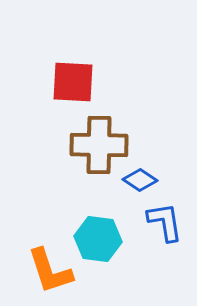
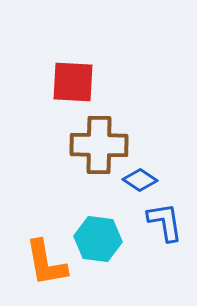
orange L-shape: moved 4 px left, 8 px up; rotated 8 degrees clockwise
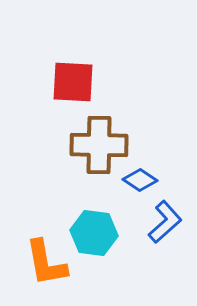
blue L-shape: rotated 57 degrees clockwise
cyan hexagon: moved 4 px left, 6 px up
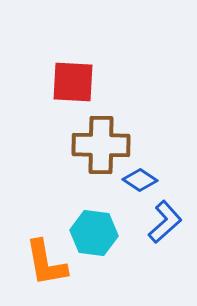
brown cross: moved 2 px right
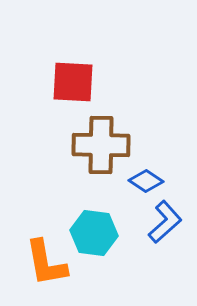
blue diamond: moved 6 px right, 1 px down
